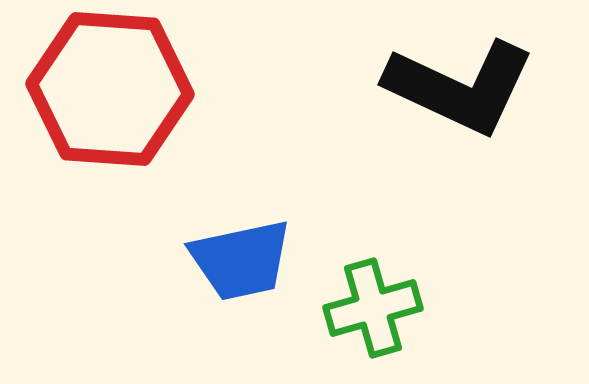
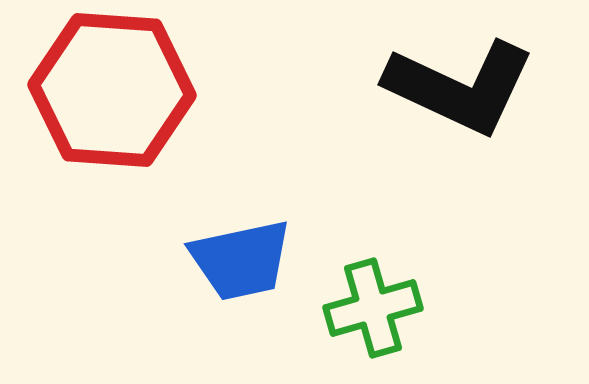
red hexagon: moved 2 px right, 1 px down
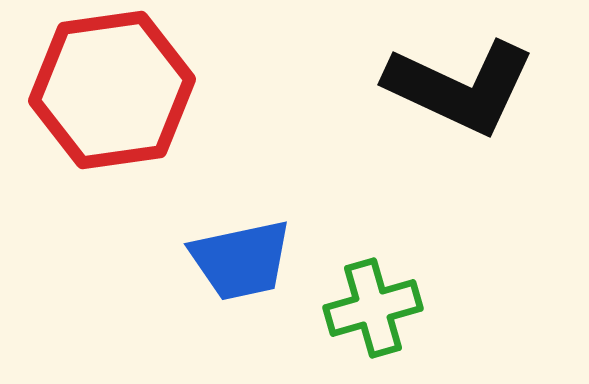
red hexagon: rotated 12 degrees counterclockwise
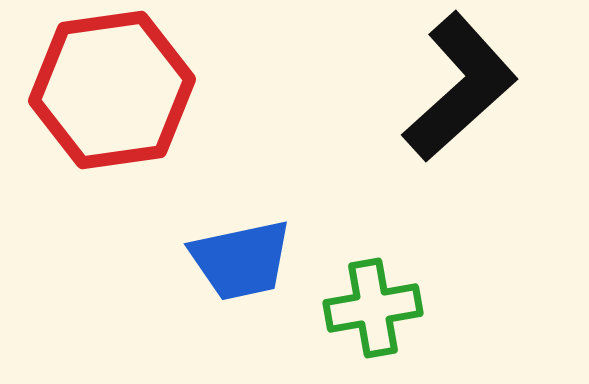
black L-shape: rotated 67 degrees counterclockwise
green cross: rotated 6 degrees clockwise
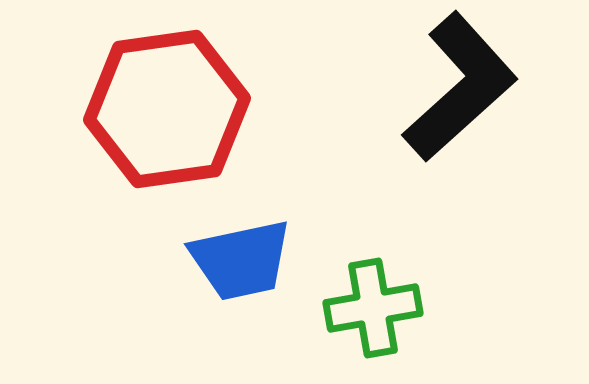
red hexagon: moved 55 px right, 19 px down
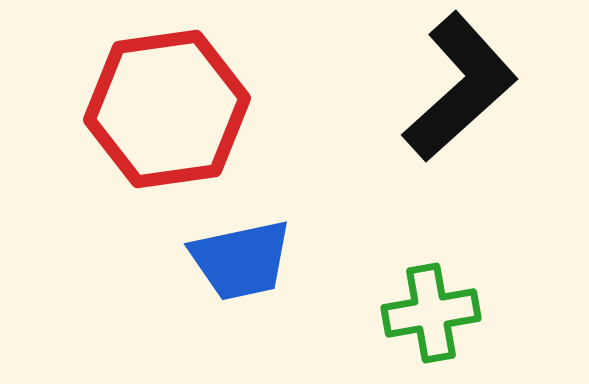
green cross: moved 58 px right, 5 px down
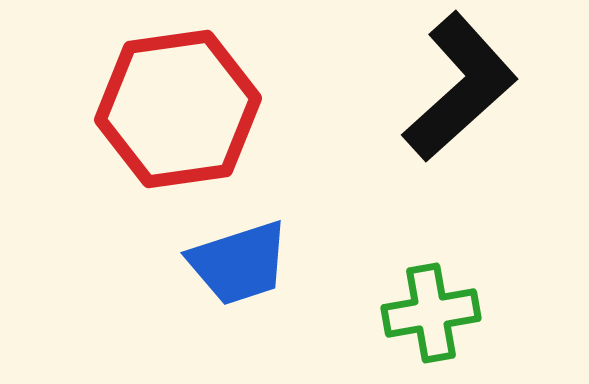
red hexagon: moved 11 px right
blue trapezoid: moved 2 px left, 3 px down; rotated 6 degrees counterclockwise
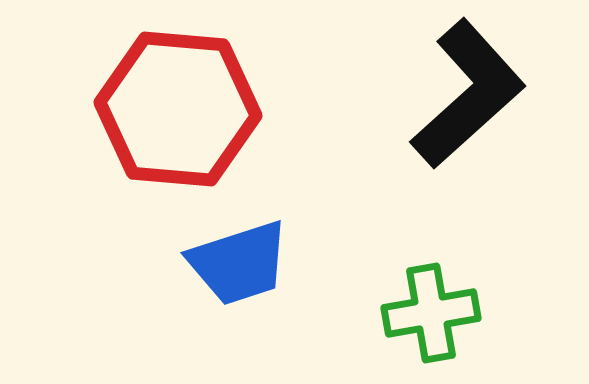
black L-shape: moved 8 px right, 7 px down
red hexagon: rotated 13 degrees clockwise
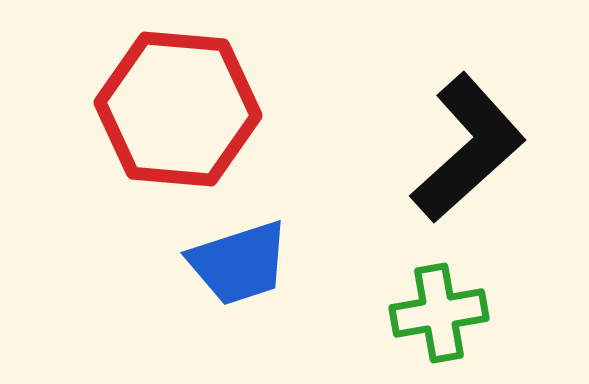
black L-shape: moved 54 px down
green cross: moved 8 px right
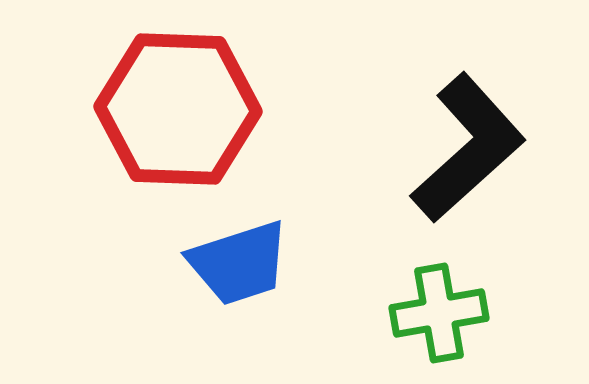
red hexagon: rotated 3 degrees counterclockwise
